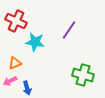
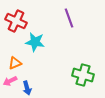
purple line: moved 12 px up; rotated 54 degrees counterclockwise
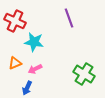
red cross: moved 1 px left
cyan star: moved 1 px left
green cross: moved 1 px right, 1 px up; rotated 15 degrees clockwise
pink arrow: moved 25 px right, 12 px up
blue arrow: rotated 40 degrees clockwise
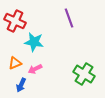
blue arrow: moved 6 px left, 3 px up
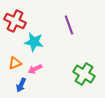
purple line: moved 7 px down
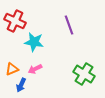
orange triangle: moved 3 px left, 6 px down
